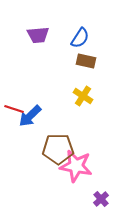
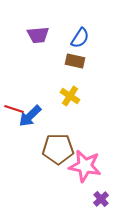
brown rectangle: moved 11 px left
yellow cross: moved 13 px left
pink star: moved 9 px right
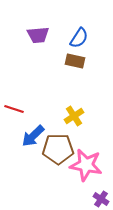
blue semicircle: moved 1 px left
yellow cross: moved 4 px right, 20 px down; rotated 24 degrees clockwise
blue arrow: moved 3 px right, 20 px down
pink star: moved 1 px right, 1 px up
purple cross: rotated 14 degrees counterclockwise
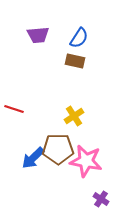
blue arrow: moved 22 px down
pink star: moved 4 px up
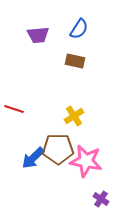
blue semicircle: moved 9 px up
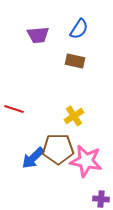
purple cross: rotated 28 degrees counterclockwise
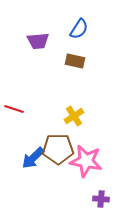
purple trapezoid: moved 6 px down
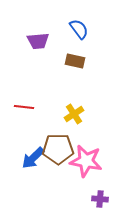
blue semicircle: rotated 70 degrees counterclockwise
red line: moved 10 px right, 2 px up; rotated 12 degrees counterclockwise
yellow cross: moved 2 px up
purple cross: moved 1 px left
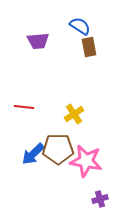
blue semicircle: moved 1 px right, 3 px up; rotated 20 degrees counterclockwise
brown rectangle: moved 14 px right, 14 px up; rotated 66 degrees clockwise
blue arrow: moved 4 px up
purple cross: rotated 21 degrees counterclockwise
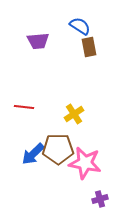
pink star: moved 1 px left, 2 px down
